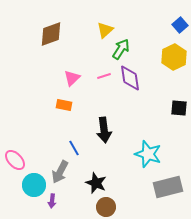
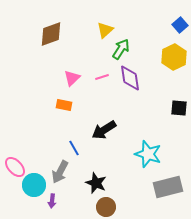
pink line: moved 2 px left, 1 px down
black arrow: rotated 65 degrees clockwise
pink ellipse: moved 7 px down
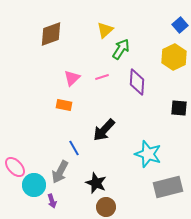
purple diamond: moved 7 px right, 4 px down; rotated 12 degrees clockwise
black arrow: rotated 15 degrees counterclockwise
purple arrow: rotated 24 degrees counterclockwise
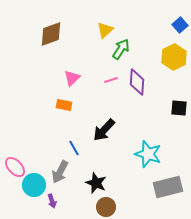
pink line: moved 9 px right, 3 px down
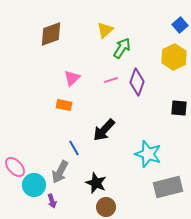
green arrow: moved 1 px right, 1 px up
purple diamond: rotated 16 degrees clockwise
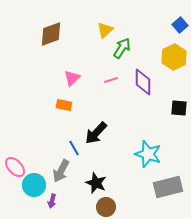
purple diamond: moved 6 px right; rotated 20 degrees counterclockwise
black arrow: moved 8 px left, 3 px down
gray arrow: moved 1 px right, 1 px up
purple arrow: rotated 32 degrees clockwise
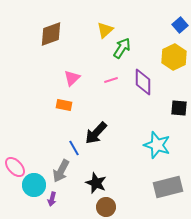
cyan star: moved 9 px right, 9 px up
purple arrow: moved 2 px up
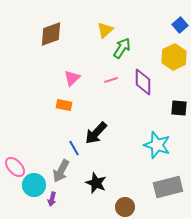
brown circle: moved 19 px right
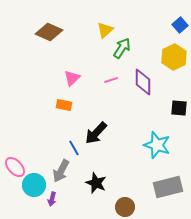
brown diamond: moved 2 px left, 2 px up; rotated 44 degrees clockwise
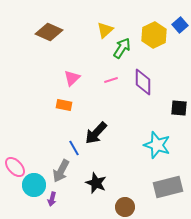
yellow hexagon: moved 20 px left, 22 px up
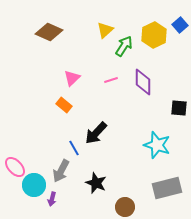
green arrow: moved 2 px right, 2 px up
orange rectangle: rotated 28 degrees clockwise
gray rectangle: moved 1 px left, 1 px down
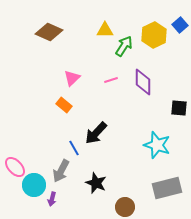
yellow triangle: rotated 42 degrees clockwise
